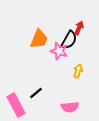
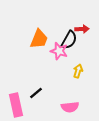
red arrow: moved 3 px right, 1 px down; rotated 64 degrees clockwise
pink rectangle: rotated 15 degrees clockwise
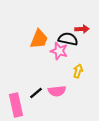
black semicircle: moved 1 px left, 1 px up; rotated 108 degrees counterclockwise
pink semicircle: moved 13 px left, 16 px up
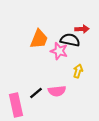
black semicircle: moved 2 px right, 1 px down
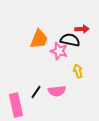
yellow arrow: rotated 32 degrees counterclockwise
black line: moved 1 px up; rotated 16 degrees counterclockwise
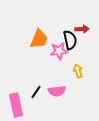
black semicircle: rotated 66 degrees clockwise
pink star: rotated 24 degrees counterclockwise
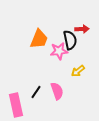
yellow arrow: rotated 112 degrees counterclockwise
pink semicircle: rotated 102 degrees counterclockwise
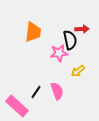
orange trapezoid: moved 6 px left, 7 px up; rotated 15 degrees counterclockwise
pink star: moved 2 px down
pink rectangle: moved 1 px right, 1 px down; rotated 35 degrees counterclockwise
